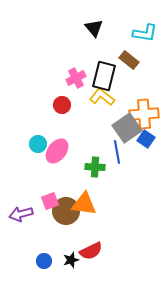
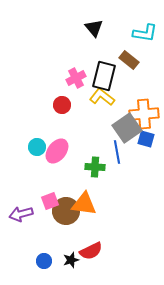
blue square: rotated 18 degrees counterclockwise
cyan circle: moved 1 px left, 3 px down
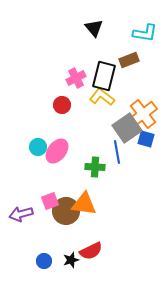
brown rectangle: rotated 60 degrees counterclockwise
orange cross: moved 1 px left; rotated 32 degrees counterclockwise
cyan circle: moved 1 px right
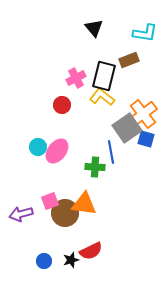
blue line: moved 6 px left
brown circle: moved 1 px left, 2 px down
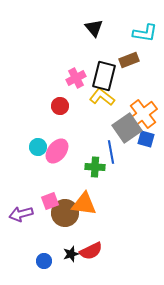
red circle: moved 2 px left, 1 px down
black star: moved 6 px up
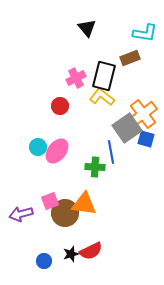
black triangle: moved 7 px left
brown rectangle: moved 1 px right, 2 px up
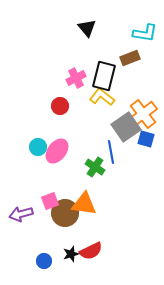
gray square: moved 1 px left, 1 px up
green cross: rotated 30 degrees clockwise
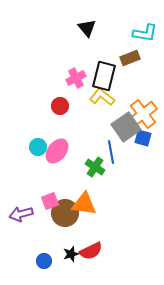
blue square: moved 3 px left, 1 px up
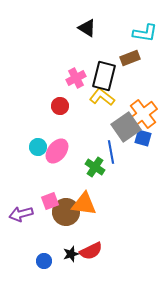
black triangle: rotated 18 degrees counterclockwise
brown circle: moved 1 px right, 1 px up
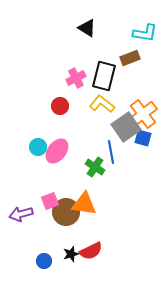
yellow L-shape: moved 7 px down
